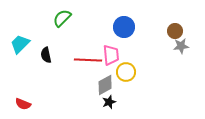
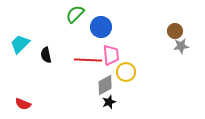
green semicircle: moved 13 px right, 4 px up
blue circle: moved 23 px left
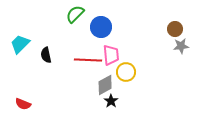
brown circle: moved 2 px up
black star: moved 2 px right, 1 px up; rotated 16 degrees counterclockwise
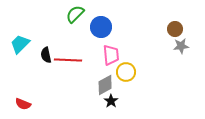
red line: moved 20 px left
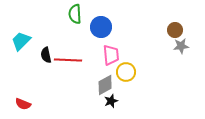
green semicircle: rotated 48 degrees counterclockwise
brown circle: moved 1 px down
cyan trapezoid: moved 1 px right, 3 px up
black star: rotated 16 degrees clockwise
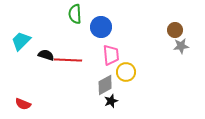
black semicircle: rotated 119 degrees clockwise
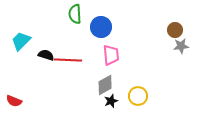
yellow circle: moved 12 px right, 24 px down
red semicircle: moved 9 px left, 3 px up
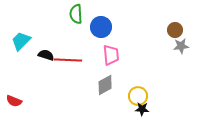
green semicircle: moved 1 px right
black star: moved 31 px right, 8 px down; rotated 24 degrees clockwise
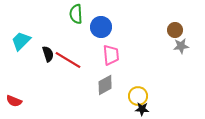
black semicircle: moved 2 px right, 1 px up; rotated 56 degrees clockwise
red line: rotated 28 degrees clockwise
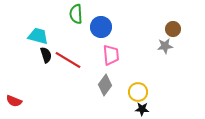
brown circle: moved 2 px left, 1 px up
cyan trapezoid: moved 17 px right, 5 px up; rotated 60 degrees clockwise
gray star: moved 16 px left
black semicircle: moved 2 px left, 1 px down
gray diamond: rotated 25 degrees counterclockwise
yellow circle: moved 4 px up
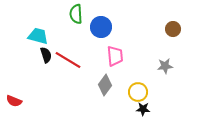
gray star: moved 20 px down
pink trapezoid: moved 4 px right, 1 px down
black star: moved 1 px right
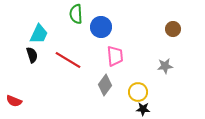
cyan trapezoid: moved 1 px right, 2 px up; rotated 100 degrees clockwise
black semicircle: moved 14 px left
